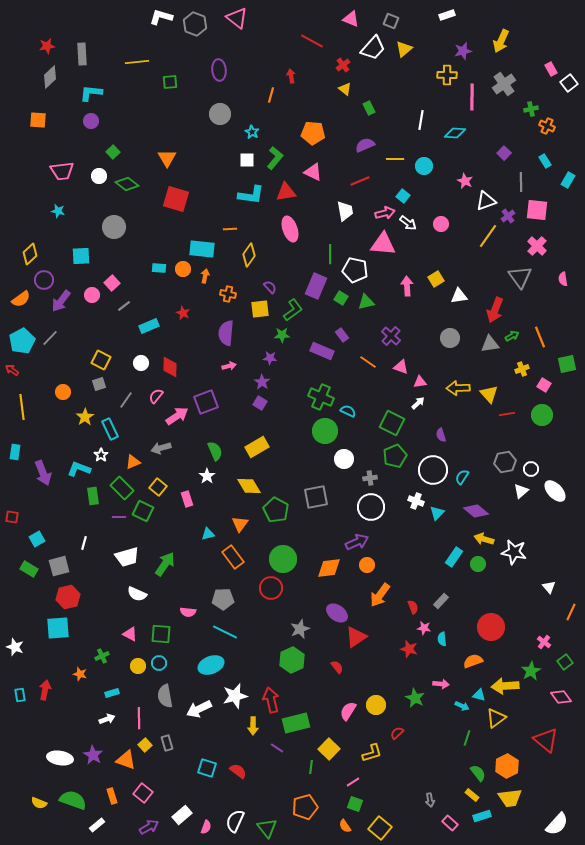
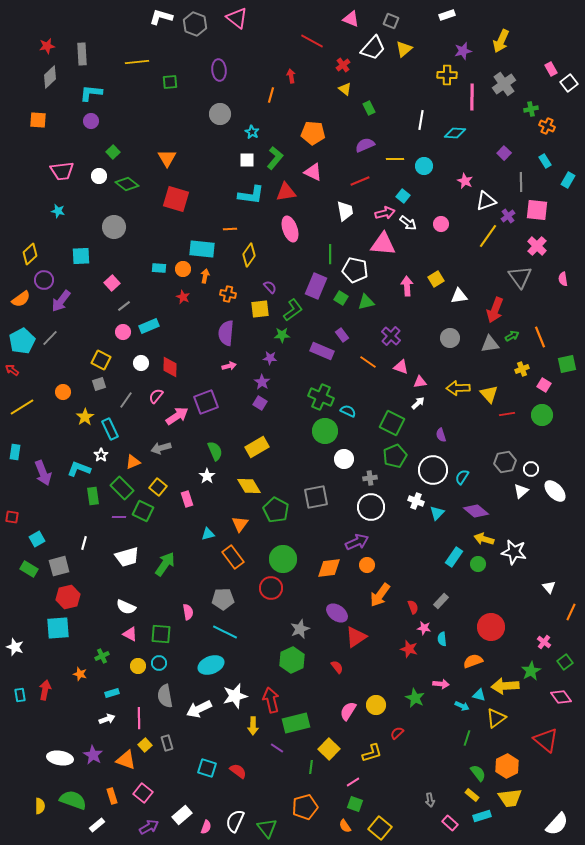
pink circle at (92, 295): moved 31 px right, 37 px down
red star at (183, 313): moved 16 px up
yellow line at (22, 407): rotated 65 degrees clockwise
white semicircle at (137, 594): moved 11 px left, 13 px down
pink semicircle at (188, 612): rotated 105 degrees counterclockwise
yellow semicircle at (39, 803): moved 1 px right, 3 px down; rotated 112 degrees counterclockwise
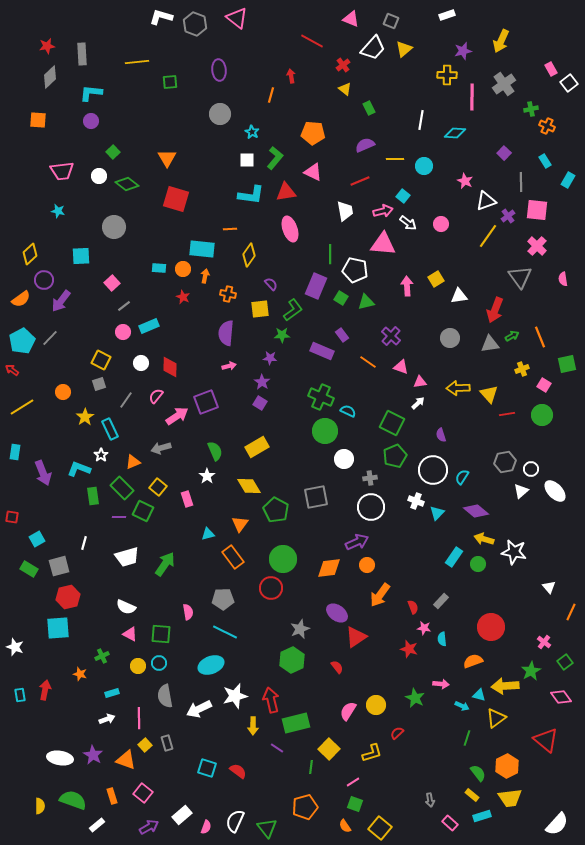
pink arrow at (385, 213): moved 2 px left, 2 px up
purple semicircle at (270, 287): moved 1 px right, 3 px up
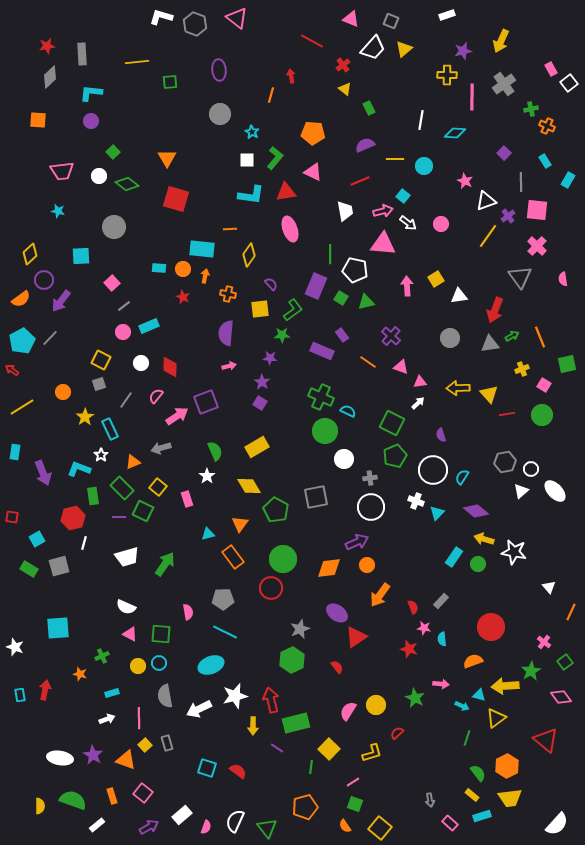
red hexagon at (68, 597): moved 5 px right, 79 px up
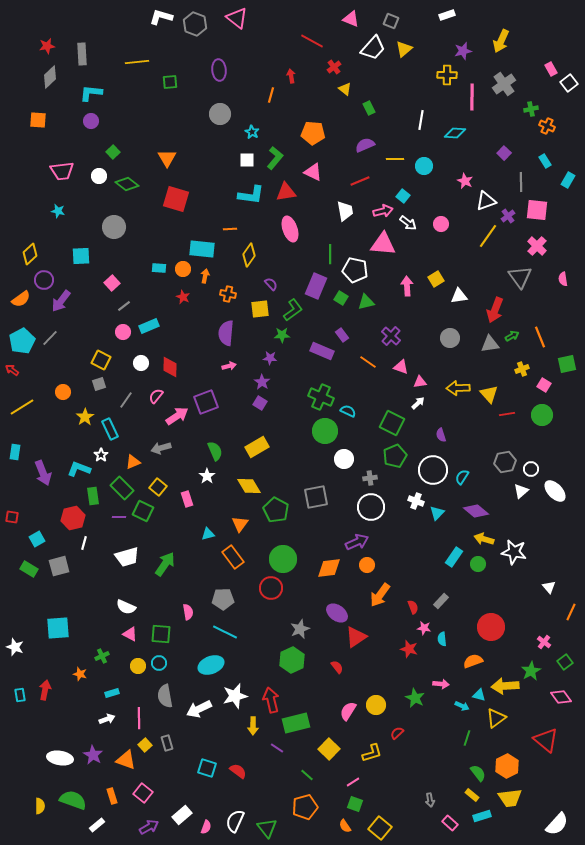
red cross at (343, 65): moved 9 px left, 2 px down
green line at (311, 767): moved 4 px left, 8 px down; rotated 56 degrees counterclockwise
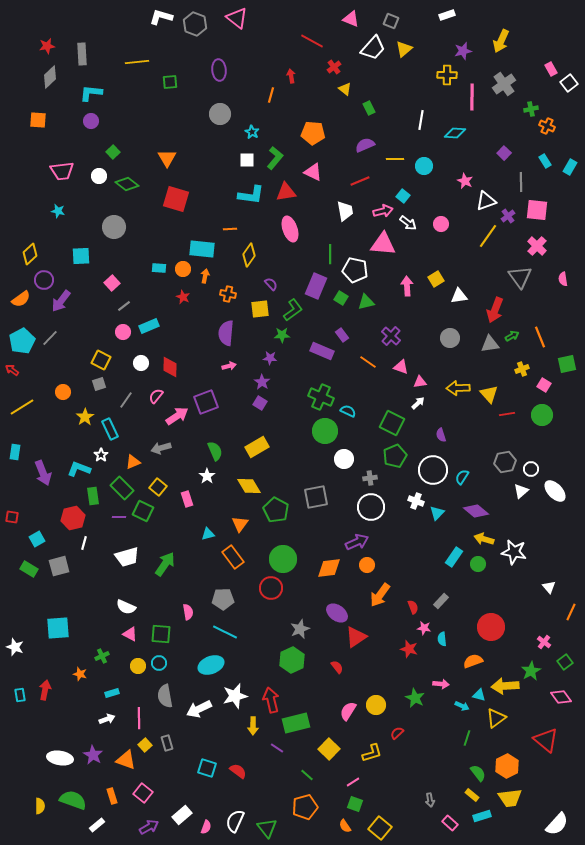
cyan rectangle at (568, 180): moved 2 px right, 13 px up
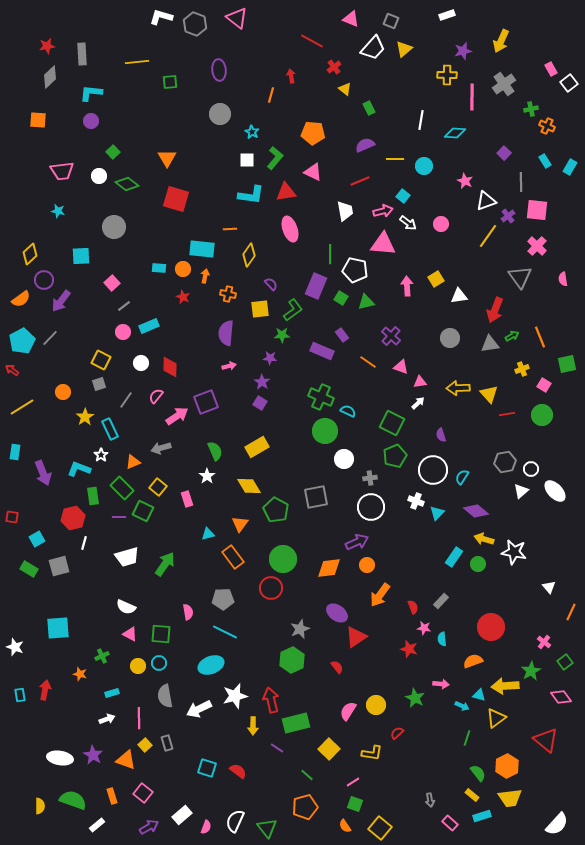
yellow L-shape at (372, 753): rotated 25 degrees clockwise
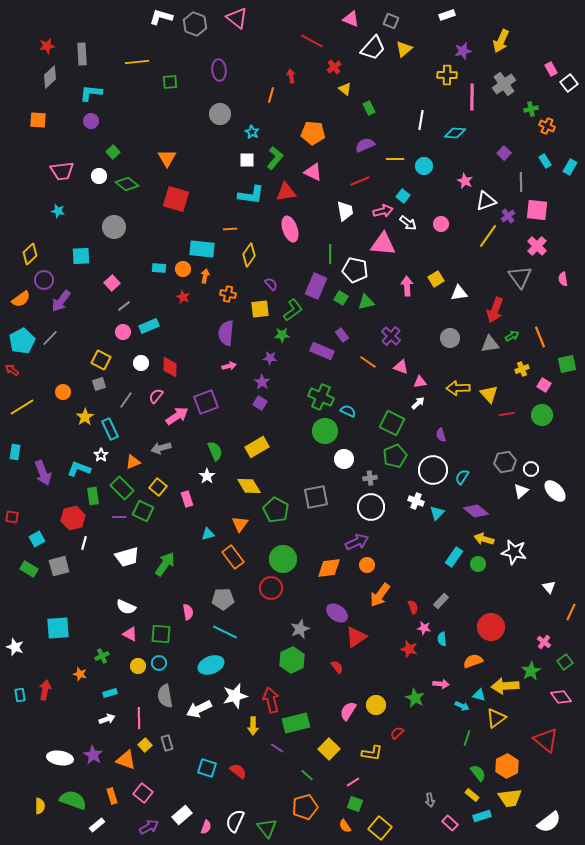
white triangle at (459, 296): moved 3 px up
cyan rectangle at (112, 693): moved 2 px left
white semicircle at (557, 824): moved 8 px left, 2 px up; rotated 10 degrees clockwise
